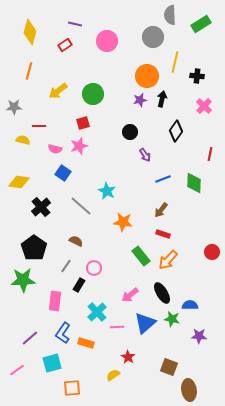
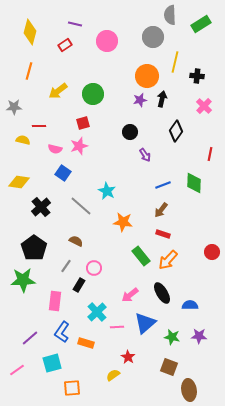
blue line at (163, 179): moved 6 px down
green star at (172, 319): moved 18 px down
blue L-shape at (63, 333): moved 1 px left, 1 px up
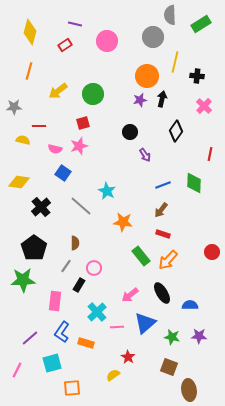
brown semicircle at (76, 241): moved 1 px left, 2 px down; rotated 64 degrees clockwise
pink line at (17, 370): rotated 28 degrees counterclockwise
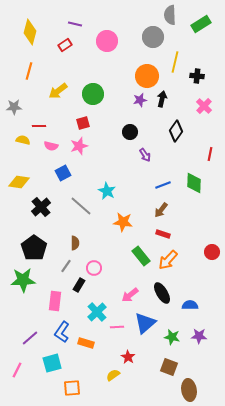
pink semicircle at (55, 149): moved 4 px left, 3 px up
blue square at (63, 173): rotated 28 degrees clockwise
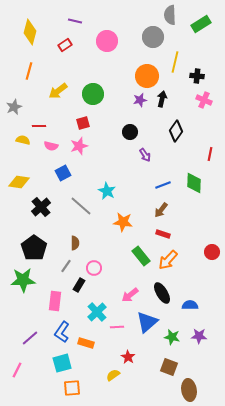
purple line at (75, 24): moved 3 px up
pink cross at (204, 106): moved 6 px up; rotated 21 degrees counterclockwise
gray star at (14, 107): rotated 21 degrees counterclockwise
blue triangle at (145, 323): moved 2 px right, 1 px up
cyan square at (52, 363): moved 10 px right
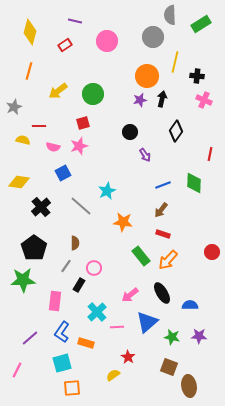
pink semicircle at (51, 146): moved 2 px right, 1 px down
cyan star at (107, 191): rotated 18 degrees clockwise
brown ellipse at (189, 390): moved 4 px up
